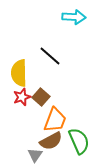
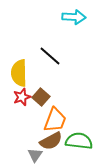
green semicircle: rotated 60 degrees counterclockwise
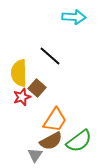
brown square: moved 4 px left, 9 px up
orange trapezoid: rotated 12 degrees clockwise
green semicircle: rotated 136 degrees clockwise
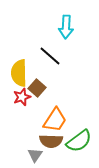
cyan arrow: moved 8 px left, 10 px down; rotated 90 degrees clockwise
brown semicircle: rotated 30 degrees clockwise
